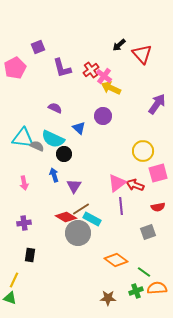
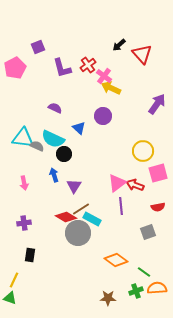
red cross: moved 3 px left, 5 px up
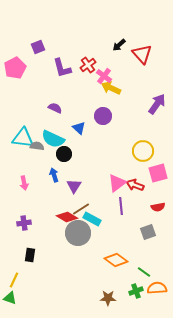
gray semicircle: rotated 16 degrees counterclockwise
red diamond: moved 1 px right
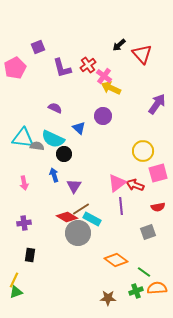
green triangle: moved 6 px right, 6 px up; rotated 40 degrees counterclockwise
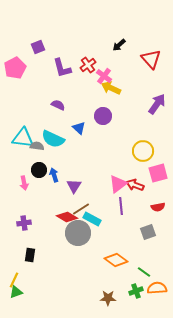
red triangle: moved 9 px right, 5 px down
purple semicircle: moved 3 px right, 3 px up
black circle: moved 25 px left, 16 px down
pink triangle: moved 1 px right, 1 px down
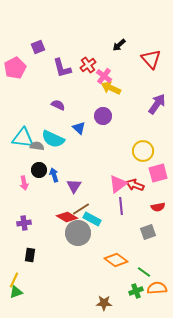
brown star: moved 4 px left, 5 px down
